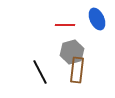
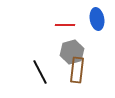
blue ellipse: rotated 15 degrees clockwise
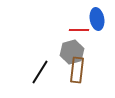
red line: moved 14 px right, 5 px down
black line: rotated 60 degrees clockwise
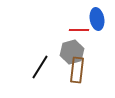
black line: moved 5 px up
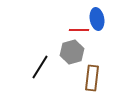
brown rectangle: moved 15 px right, 8 px down
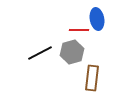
black line: moved 14 px up; rotated 30 degrees clockwise
